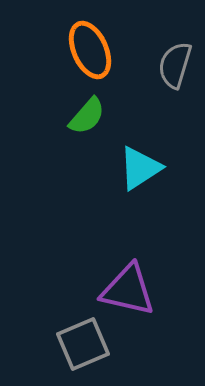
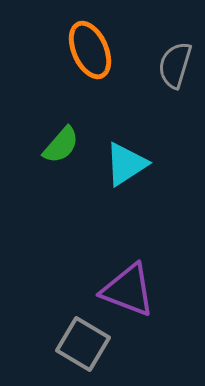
green semicircle: moved 26 px left, 29 px down
cyan triangle: moved 14 px left, 4 px up
purple triangle: rotated 8 degrees clockwise
gray square: rotated 36 degrees counterclockwise
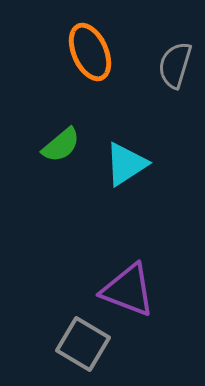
orange ellipse: moved 2 px down
green semicircle: rotated 9 degrees clockwise
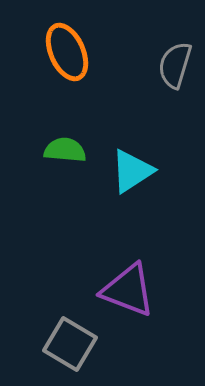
orange ellipse: moved 23 px left
green semicircle: moved 4 px right, 5 px down; rotated 135 degrees counterclockwise
cyan triangle: moved 6 px right, 7 px down
gray square: moved 13 px left
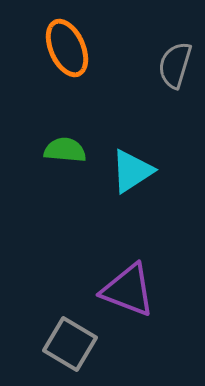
orange ellipse: moved 4 px up
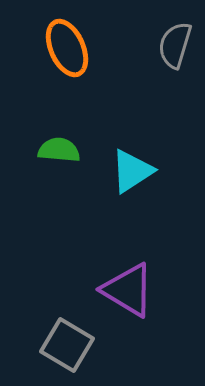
gray semicircle: moved 20 px up
green semicircle: moved 6 px left
purple triangle: rotated 10 degrees clockwise
gray square: moved 3 px left, 1 px down
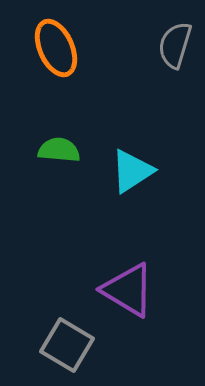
orange ellipse: moved 11 px left
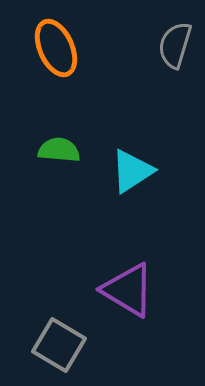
gray square: moved 8 px left
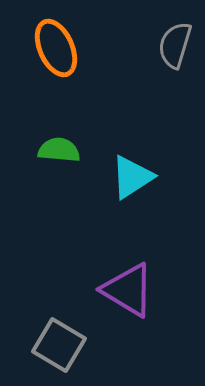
cyan triangle: moved 6 px down
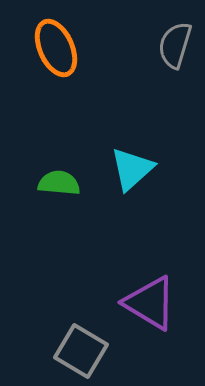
green semicircle: moved 33 px down
cyan triangle: moved 8 px up; rotated 9 degrees counterclockwise
purple triangle: moved 22 px right, 13 px down
gray square: moved 22 px right, 6 px down
